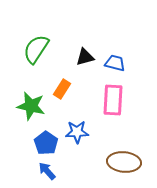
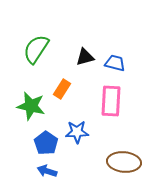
pink rectangle: moved 2 px left, 1 px down
blue arrow: rotated 30 degrees counterclockwise
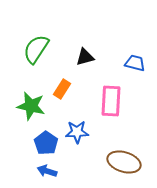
blue trapezoid: moved 20 px right
brown ellipse: rotated 12 degrees clockwise
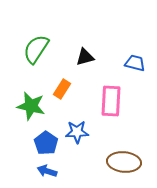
brown ellipse: rotated 12 degrees counterclockwise
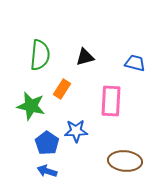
green semicircle: moved 4 px right, 6 px down; rotated 152 degrees clockwise
blue star: moved 1 px left, 1 px up
blue pentagon: moved 1 px right
brown ellipse: moved 1 px right, 1 px up
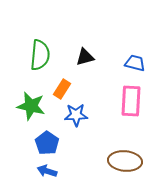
pink rectangle: moved 20 px right
blue star: moved 16 px up
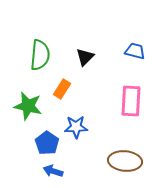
black triangle: rotated 30 degrees counterclockwise
blue trapezoid: moved 12 px up
green star: moved 3 px left
blue star: moved 12 px down
blue arrow: moved 6 px right
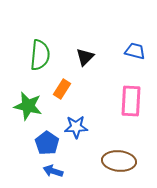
brown ellipse: moved 6 px left
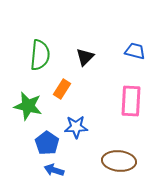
blue arrow: moved 1 px right, 1 px up
